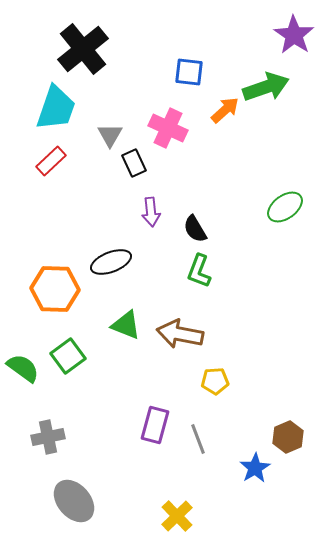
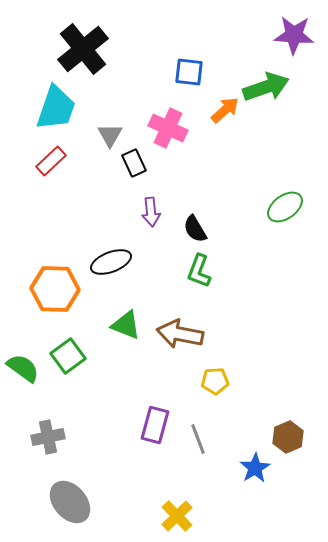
purple star: rotated 30 degrees counterclockwise
gray ellipse: moved 4 px left, 1 px down
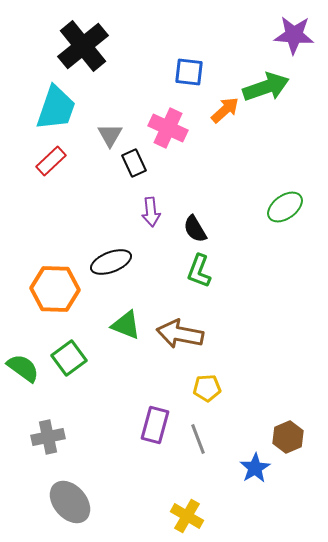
black cross: moved 3 px up
green square: moved 1 px right, 2 px down
yellow pentagon: moved 8 px left, 7 px down
yellow cross: moved 10 px right; rotated 16 degrees counterclockwise
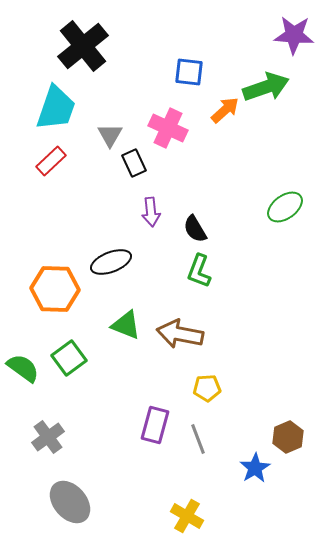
gray cross: rotated 24 degrees counterclockwise
